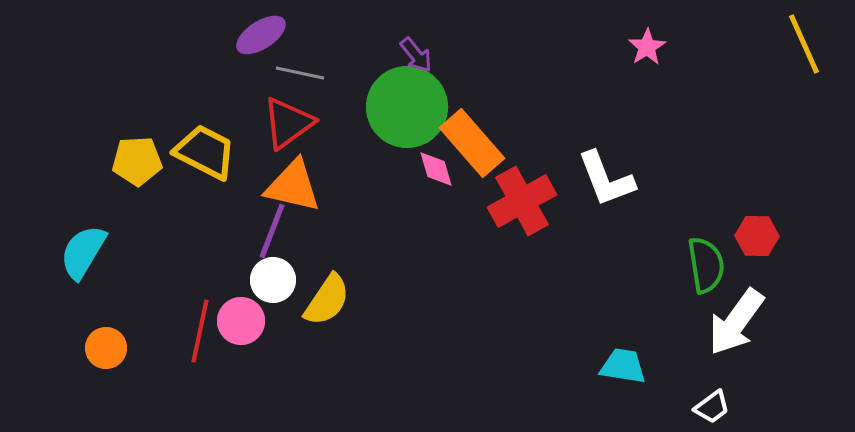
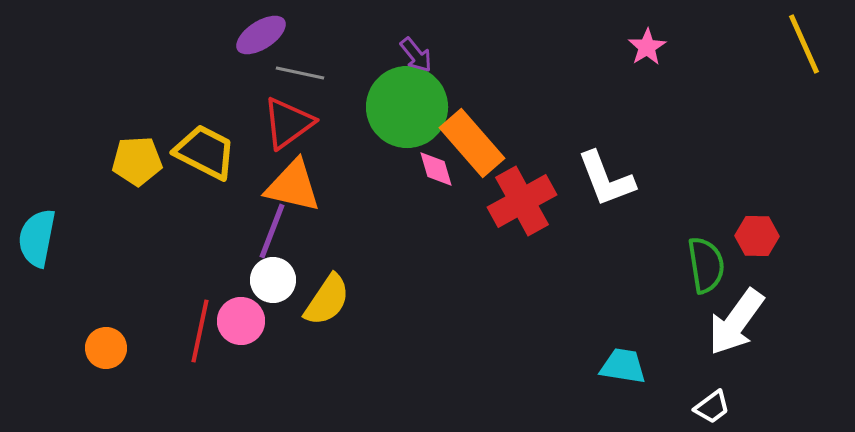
cyan semicircle: moved 46 px left, 14 px up; rotated 20 degrees counterclockwise
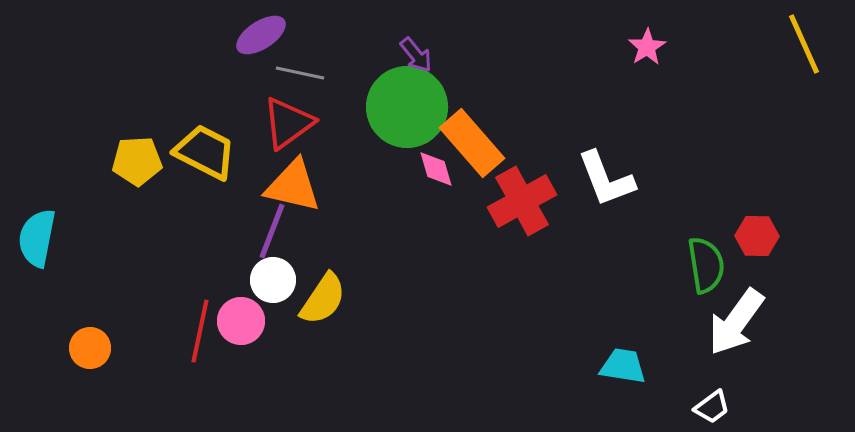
yellow semicircle: moved 4 px left, 1 px up
orange circle: moved 16 px left
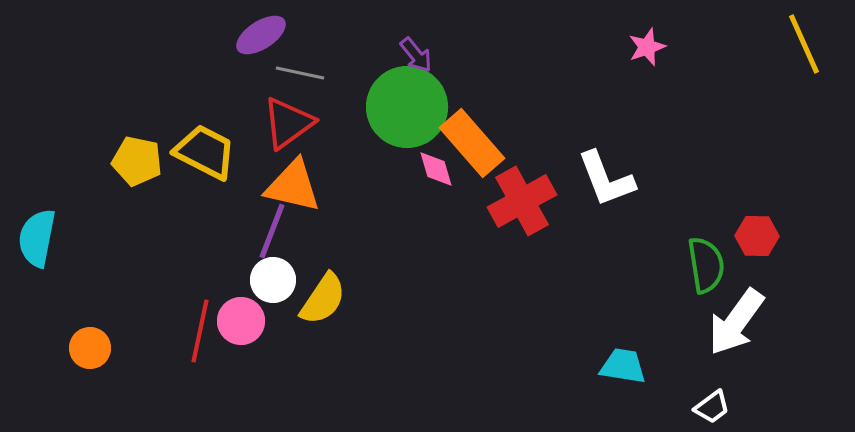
pink star: rotated 12 degrees clockwise
yellow pentagon: rotated 15 degrees clockwise
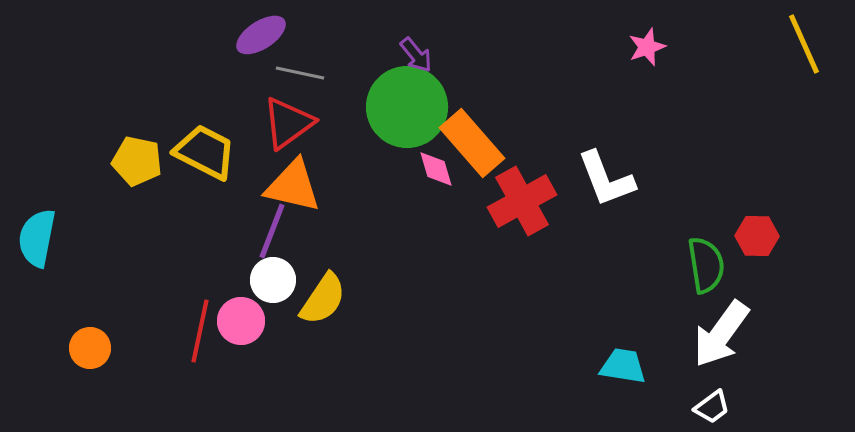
white arrow: moved 15 px left, 12 px down
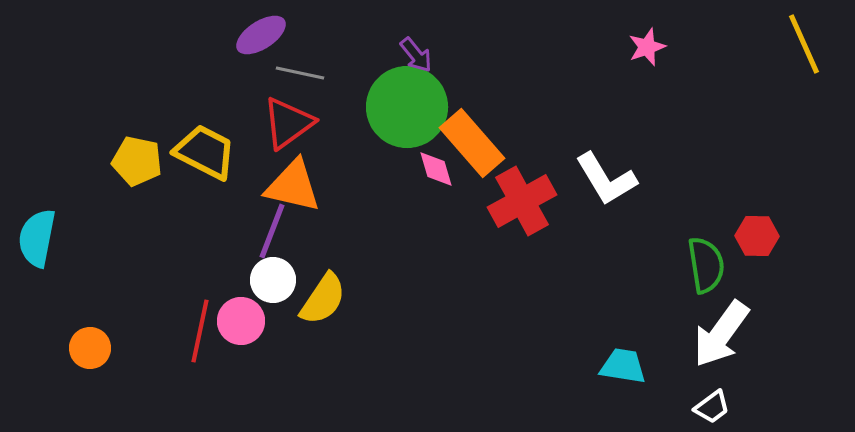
white L-shape: rotated 10 degrees counterclockwise
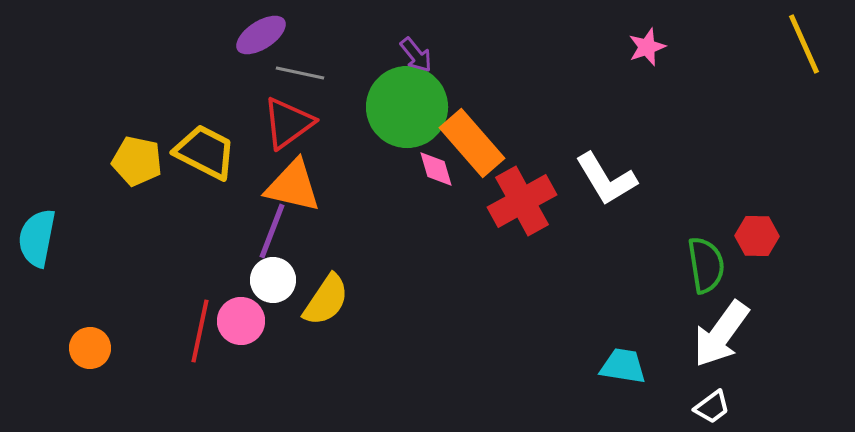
yellow semicircle: moved 3 px right, 1 px down
